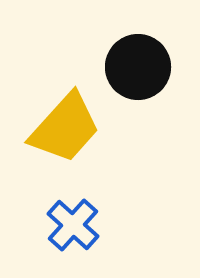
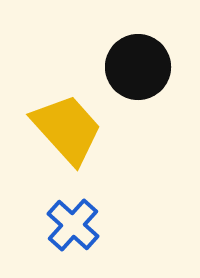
yellow trapezoid: moved 2 px right, 1 px down; rotated 84 degrees counterclockwise
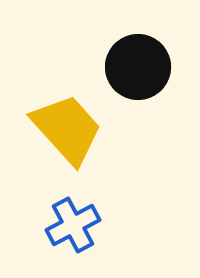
blue cross: rotated 20 degrees clockwise
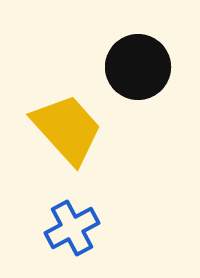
blue cross: moved 1 px left, 3 px down
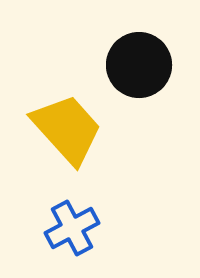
black circle: moved 1 px right, 2 px up
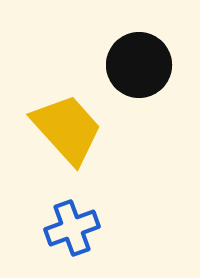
blue cross: rotated 8 degrees clockwise
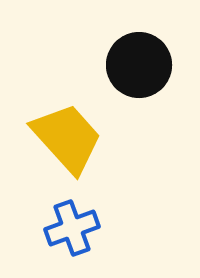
yellow trapezoid: moved 9 px down
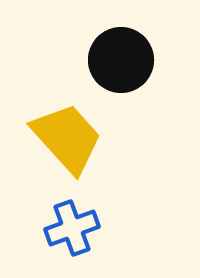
black circle: moved 18 px left, 5 px up
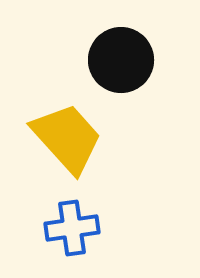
blue cross: rotated 12 degrees clockwise
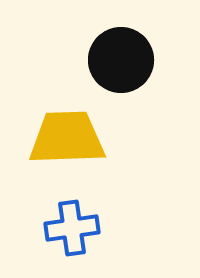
yellow trapezoid: rotated 50 degrees counterclockwise
